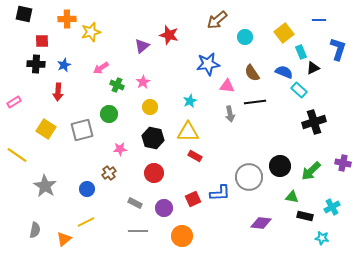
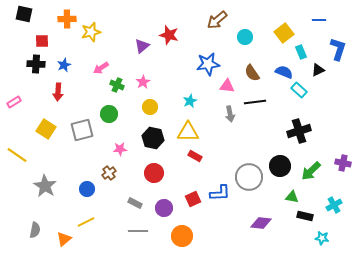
black triangle at (313, 68): moved 5 px right, 2 px down
black cross at (314, 122): moved 15 px left, 9 px down
cyan cross at (332, 207): moved 2 px right, 2 px up
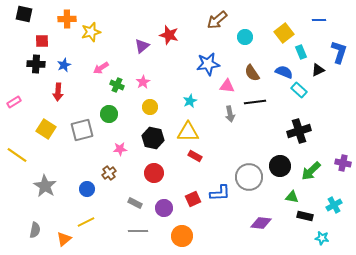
blue L-shape at (338, 49): moved 1 px right, 3 px down
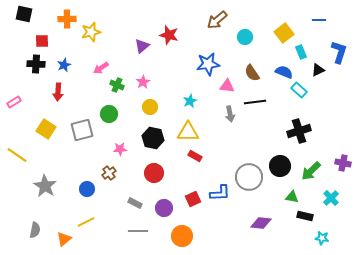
cyan cross at (334, 205): moved 3 px left, 7 px up; rotated 14 degrees counterclockwise
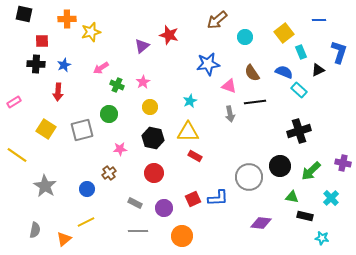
pink triangle at (227, 86): moved 2 px right; rotated 14 degrees clockwise
blue L-shape at (220, 193): moved 2 px left, 5 px down
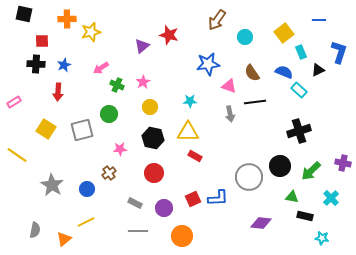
brown arrow at (217, 20): rotated 15 degrees counterclockwise
cyan star at (190, 101): rotated 24 degrees clockwise
gray star at (45, 186): moved 7 px right, 1 px up
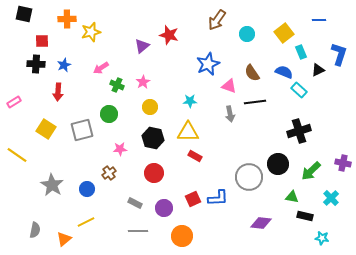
cyan circle at (245, 37): moved 2 px right, 3 px up
blue L-shape at (339, 52): moved 2 px down
blue star at (208, 64): rotated 15 degrees counterclockwise
black circle at (280, 166): moved 2 px left, 2 px up
